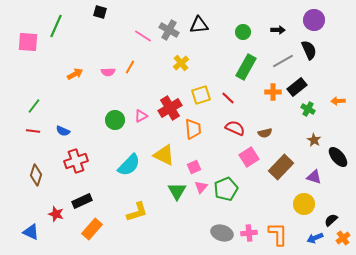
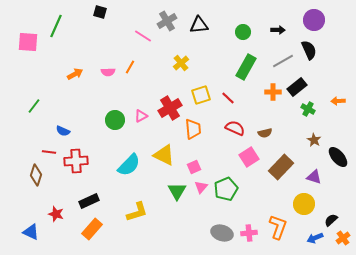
gray cross at (169, 30): moved 2 px left, 9 px up; rotated 30 degrees clockwise
red line at (33, 131): moved 16 px right, 21 px down
red cross at (76, 161): rotated 15 degrees clockwise
black rectangle at (82, 201): moved 7 px right
orange L-shape at (278, 234): moved 7 px up; rotated 20 degrees clockwise
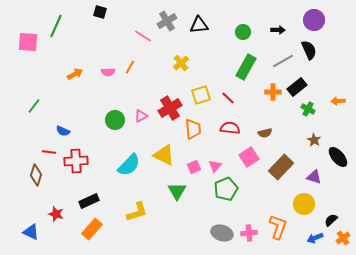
red semicircle at (235, 128): moved 5 px left; rotated 18 degrees counterclockwise
pink triangle at (201, 187): moved 14 px right, 21 px up
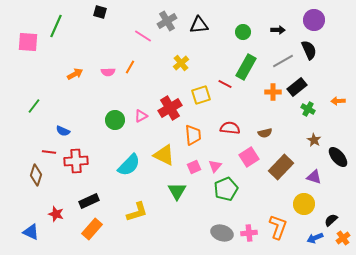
red line at (228, 98): moved 3 px left, 14 px up; rotated 16 degrees counterclockwise
orange trapezoid at (193, 129): moved 6 px down
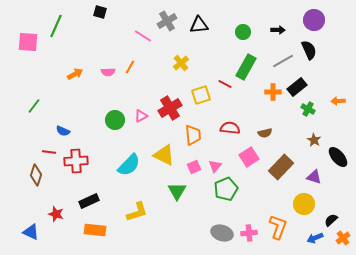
orange rectangle at (92, 229): moved 3 px right, 1 px down; rotated 55 degrees clockwise
